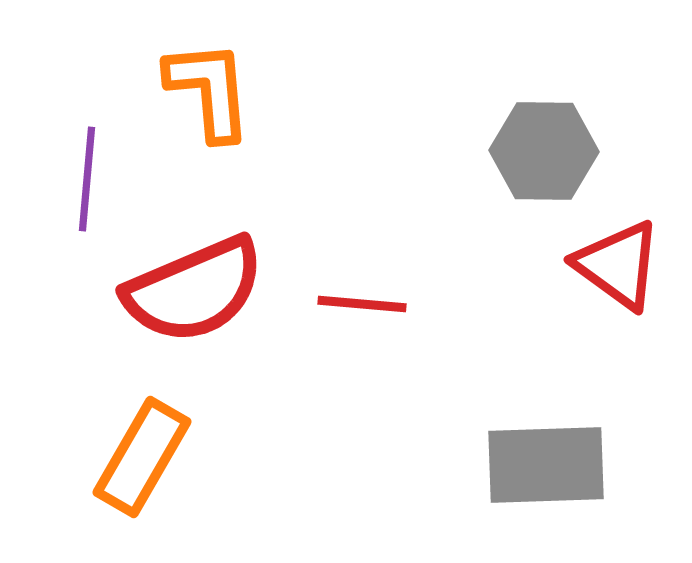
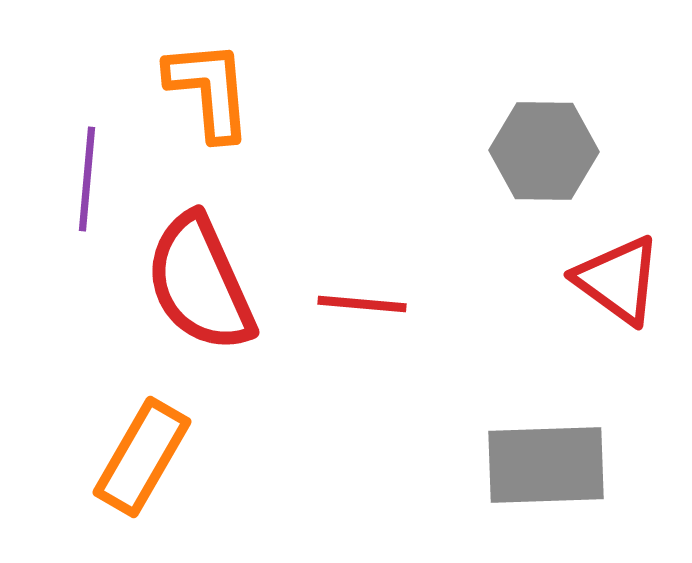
red triangle: moved 15 px down
red semicircle: moved 6 px right, 7 px up; rotated 89 degrees clockwise
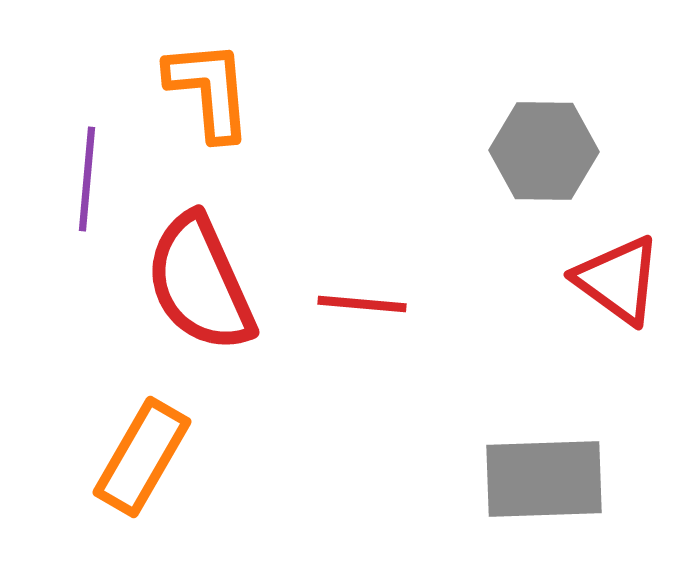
gray rectangle: moved 2 px left, 14 px down
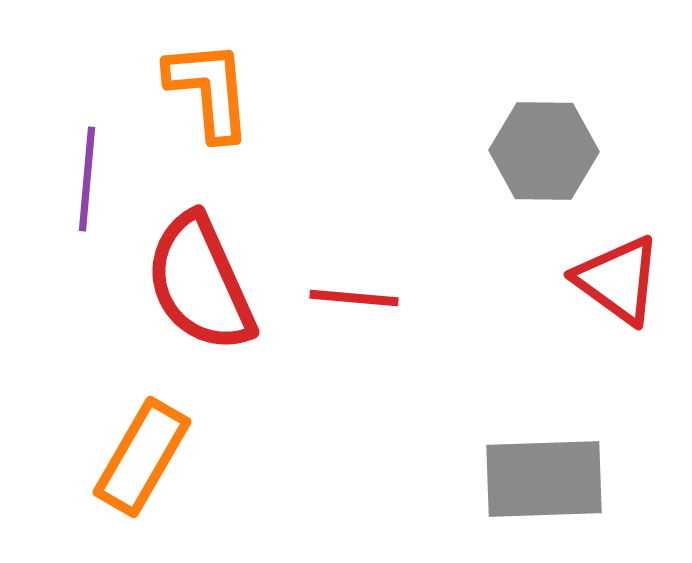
red line: moved 8 px left, 6 px up
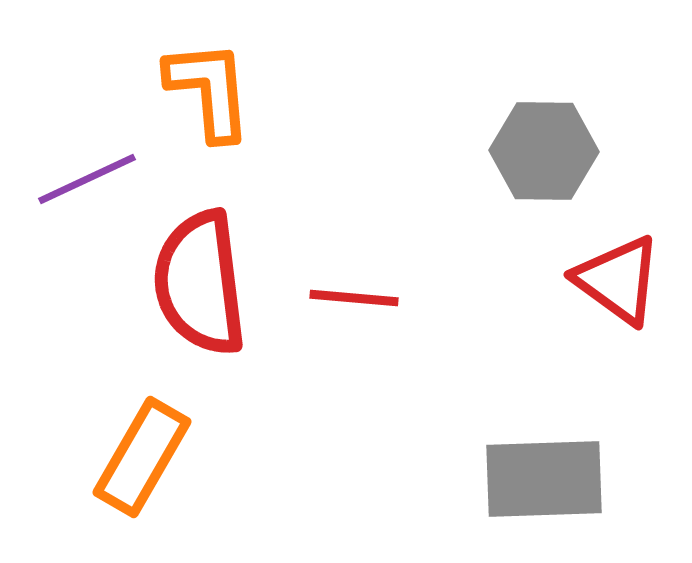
purple line: rotated 60 degrees clockwise
red semicircle: rotated 17 degrees clockwise
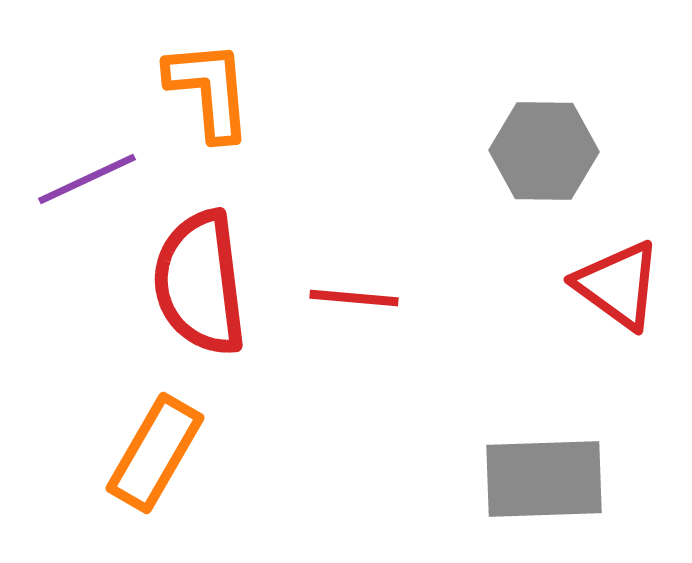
red triangle: moved 5 px down
orange rectangle: moved 13 px right, 4 px up
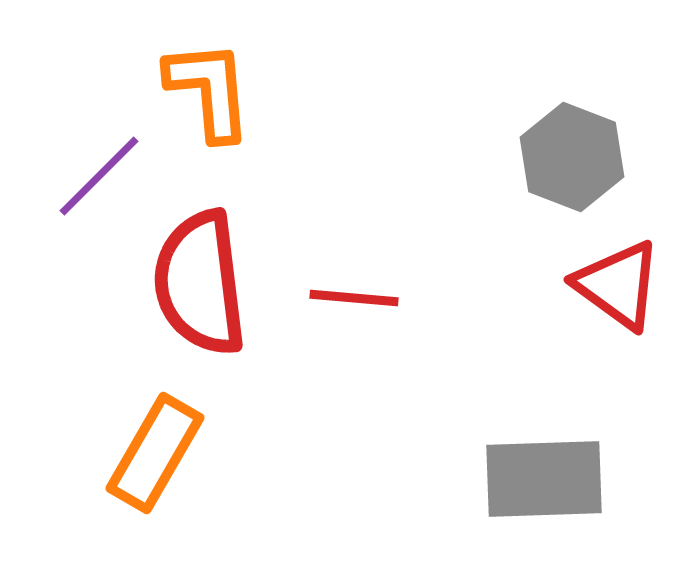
gray hexagon: moved 28 px right, 6 px down; rotated 20 degrees clockwise
purple line: moved 12 px right, 3 px up; rotated 20 degrees counterclockwise
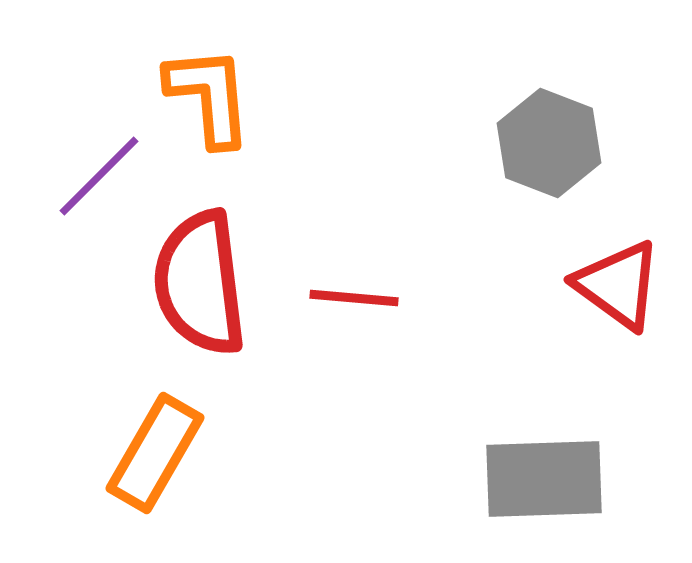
orange L-shape: moved 6 px down
gray hexagon: moved 23 px left, 14 px up
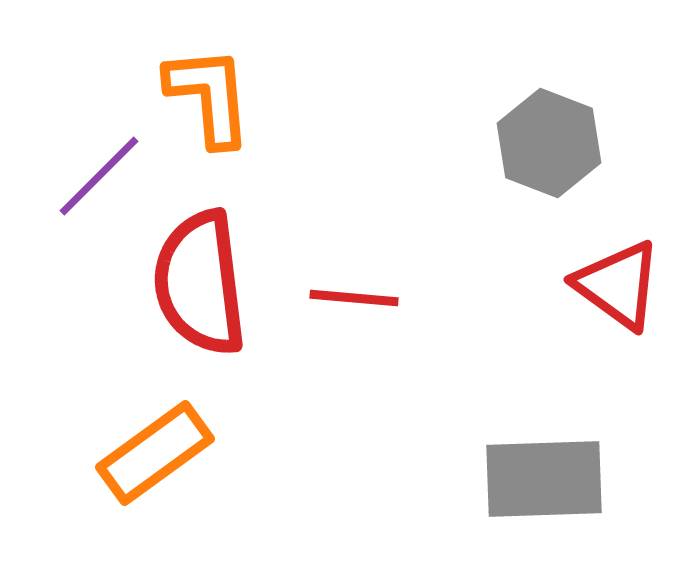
orange rectangle: rotated 24 degrees clockwise
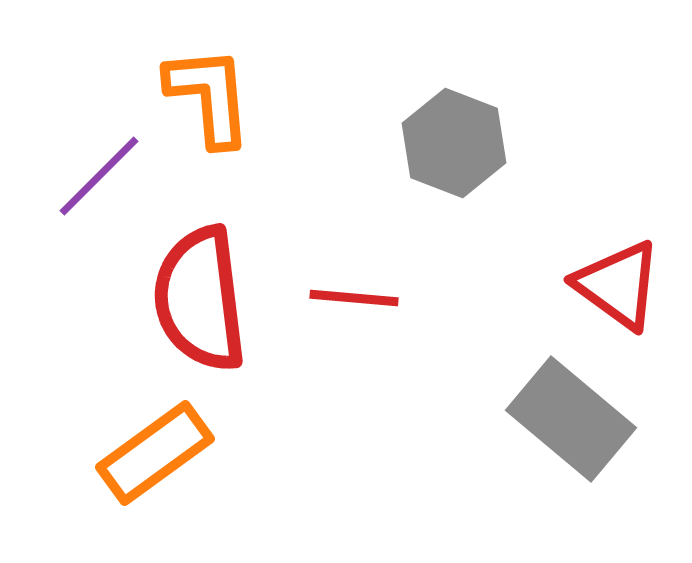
gray hexagon: moved 95 px left
red semicircle: moved 16 px down
gray rectangle: moved 27 px right, 60 px up; rotated 42 degrees clockwise
